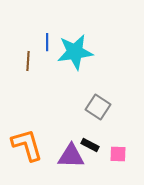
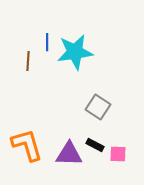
black rectangle: moved 5 px right
purple triangle: moved 2 px left, 2 px up
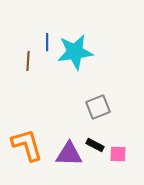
gray square: rotated 35 degrees clockwise
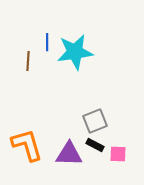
gray square: moved 3 px left, 14 px down
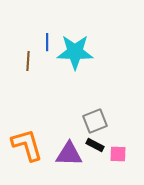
cyan star: rotated 9 degrees clockwise
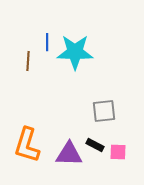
gray square: moved 9 px right, 10 px up; rotated 15 degrees clockwise
orange L-shape: rotated 147 degrees counterclockwise
pink square: moved 2 px up
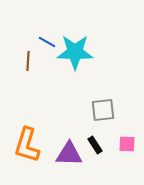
blue line: rotated 60 degrees counterclockwise
gray square: moved 1 px left, 1 px up
black rectangle: rotated 30 degrees clockwise
pink square: moved 9 px right, 8 px up
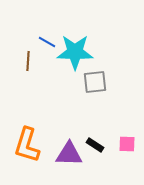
gray square: moved 8 px left, 28 px up
black rectangle: rotated 24 degrees counterclockwise
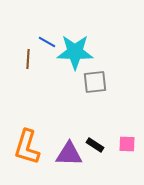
brown line: moved 2 px up
orange L-shape: moved 2 px down
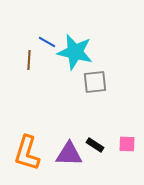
cyan star: rotated 12 degrees clockwise
brown line: moved 1 px right, 1 px down
orange L-shape: moved 6 px down
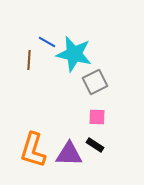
cyan star: moved 1 px left, 2 px down
gray square: rotated 20 degrees counterclockwise
pink square: moved 30 px left, 27 px up
orange L-shape: moved 6 px right, 3 px up
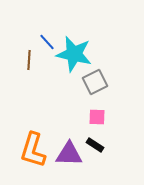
blue line: rotated 18 degrees clockwise
